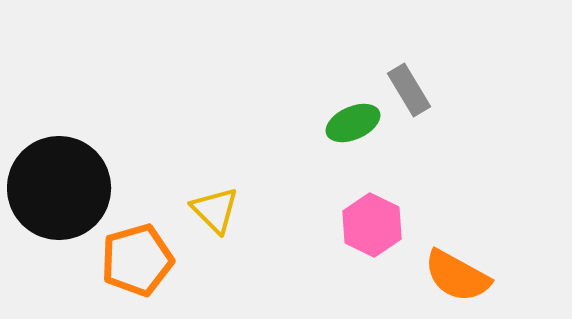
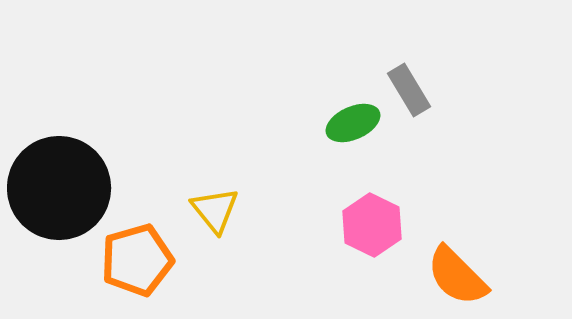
yellow triangle: rotated 6 degrees clockwise
orange semicircle: rotated 16 degrees clockwise
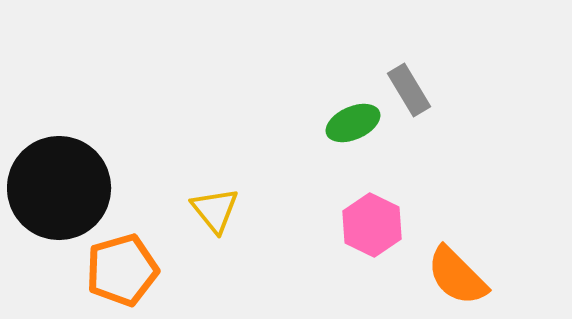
orange pentagon: moved 15 px left, 10 px down
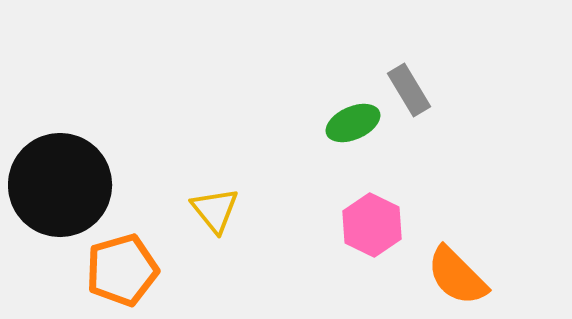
black circle: moved 1 px right, 3 px up
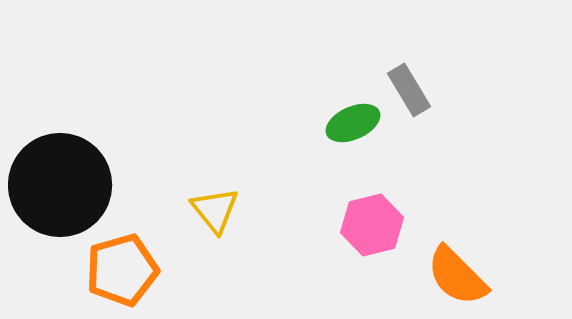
pink hexagon: rotated 20 degrees clockwise
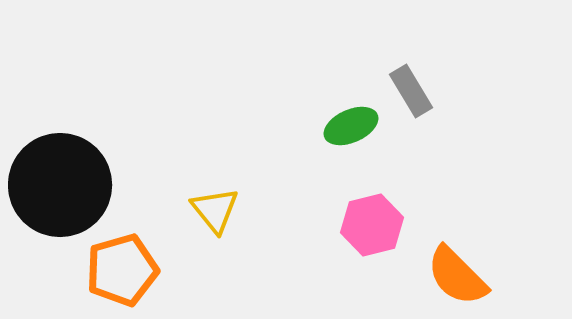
gray rectangle: moved 2 px right, 1 px down
green ellipse: moved 2 px left, 3 px down
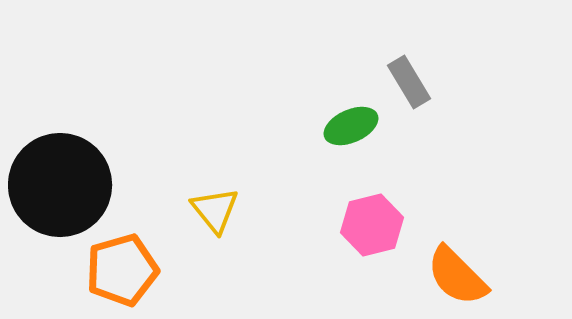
gray rectangle: moved 2 px left, 9 px up
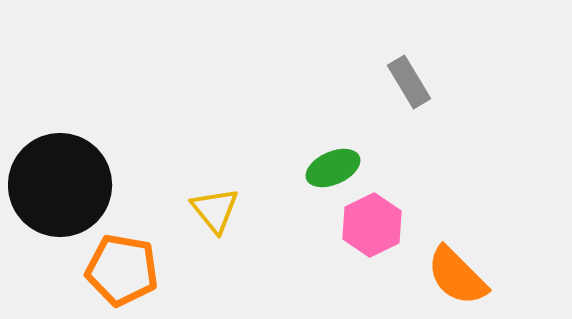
green ellipse: moved 18 px left, 42 px down
pink hexagon: rotated 12 degrees counterclockwise
orange pentagon: rotated 26 degrees clockwise
